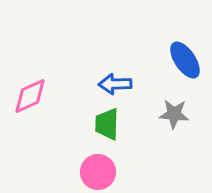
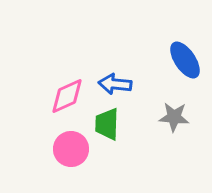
blue arrow: rotated 8 degrees clockwise
pink diamond: moved 37 px right
gray star: moved 3 px down
pink circle: moved 27 px left, 23 px up
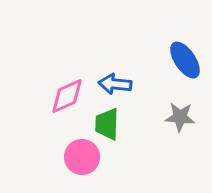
gray star: moved 6 px right
pink circle: moved 11 px right, 8 px down
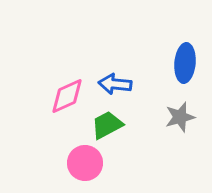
blue ellipse: moved 3 px down; rotated 39 degrees clockwise
gray star: rotated 20 degrees counterclockwise
green trapezoid: moved 1 px down; rotated 60 degrees clockwise
pink circle: moved 3 px right, 6 px down
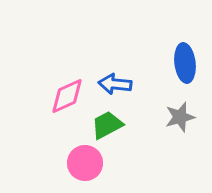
blue ellipse: rotated 12 degrees counterclockwise
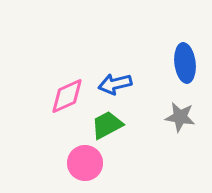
blue arrow: rotated 20 degrees counterclockwise
gray star: rotated 24 degrees clockwise
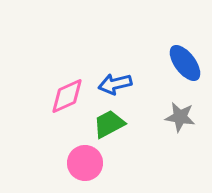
blue ellipse: rotated 30 degrees counterclockwise
green trapezoid: moved 2 px right, 1 px up
